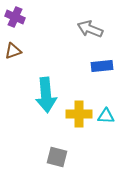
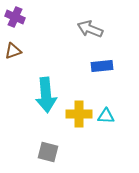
gray square: moved 9 px left, 5 px up
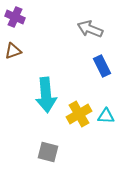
blue rectangle: rotated 70 degrees clockwise
yellow cross: rotated 30 degrees counterclockwise
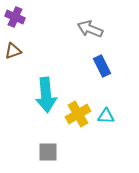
yellow cross: moved 1 px left
gray square: rotated 15 degrees counterclockwise
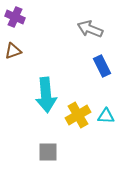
yellow cross: moved 1 px down
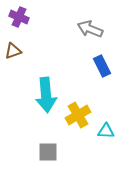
purple cross: moved 4 px right
cyan triangle: moved 15 px down
